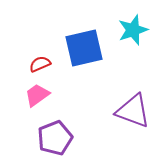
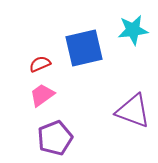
cyan star: rotated 12 degrees clockwise
pink trapezoid: moved 5 px right
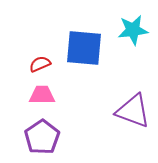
blue square: rotated 18 degrees clockwise
pink trapezoid: rotated 36 degrees clockwise
purple pentagon: moved 13 px left, 1 px up; rotated 12 degrees counterclockwise
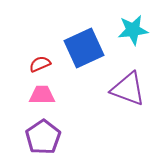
blue square: rotated 30 degrees counterclockwise
purple triangle: moved 5 px left, 22 px up
purple pentagon: moved 1 px right
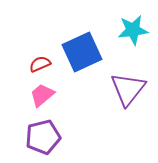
blue square: moved 2 px left, 4 px down
purple triangle: rotated 48 degrees clockwise
pink trapezoid: rotated 40 degrees counterclockwise
purple pentagon: rotated 20 degrees clockwise
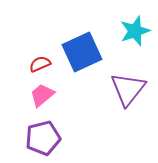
cyan star: moved 2 px right, 1 px down; rotated 12 degrees counterclockwise
purple pentagon: moved 1 px down
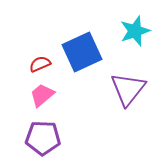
purple pentagon: rotated 16 degrees clockwise
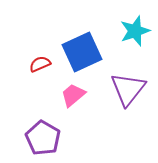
pink trapezoid: moved 31 px right
purple pentagon: rotated 28 degrees clockwise
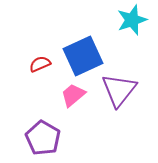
cyan star: moved 3 px left, 11 px up
blue square: moved 1 px right, 4 px down
purple triangle: moved 9 px left, 1 px down
